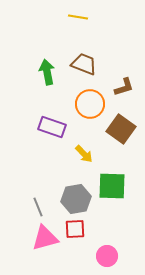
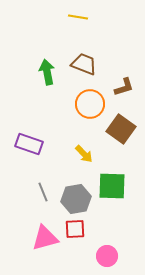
purple rectangle: moved 23 px left, 17 px down
gray line: moved 5 px right, 15 px up
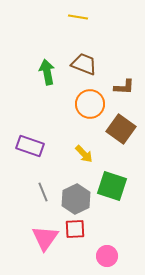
brown L-shape: rotated 20 degrees clockwise
purple rectangle: moved 1 px right, 2 px down
green square: rotated 16 degrees clockwise
gray hexagon: rotated 16 degrees counterclockwise
pink triangle: rotated 40 degrees counterclockwise
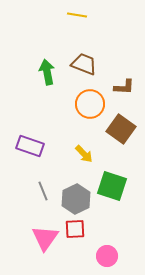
yellow line: moved 1 px left, 2 px up
gray line: moved 1 px up
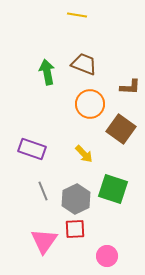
brown L-shape: moved 6 px right
purple rectangle: moved 2 px right, 3 px down
green square: moved 1 px right, 3 px down
pink triangle: moved 1 px left, 3 px down
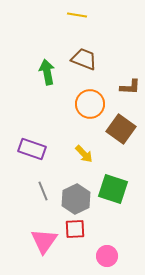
brown trapezoid: moved 5 px up
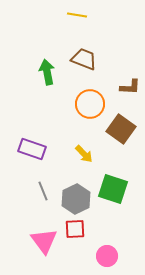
pink triangle: rotated 12 degrees counterclockwise
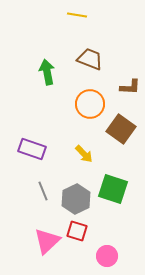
brown trapezoid: moved 6 px right
red square: moved 2 px right, 2 px down; rotated 20 degrees clockwise
pink triangle: moved 3 px right; rotated 24 degrees clockwise
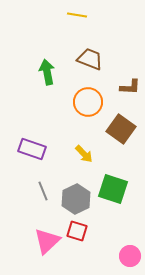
orange circle: moved 2 px left, 2 px up
pink circle: moved 23 px right
